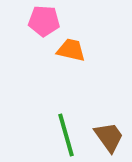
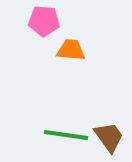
orange trapezoid: rotated 8 degrees counterclockwise
green line: rotated 66 degrees counterclockwise
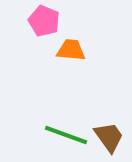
pink pentagon: rotated 20 degrees clockwise
green line: rotated 12 degrees clockwise
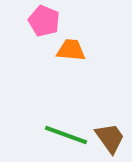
brown trapezoid: moved 1 px right, 1 px down
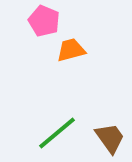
orange trapezoid: rotated 20 degrees counterclockwise
green line: moved 9 px left, 2 px up; rotated 60 degrees counterclockwise
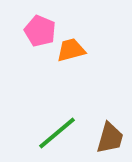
pink pentagon: moved 4 px left, 10 px down
brown trapezoid: rotated 52 degrees clockwise
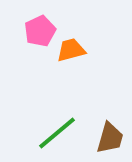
pink pentagon: rotated 24 degrees clockwise
